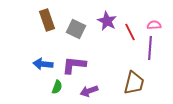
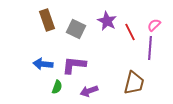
pink semicircle: rotated 40 degrees counterclockwise
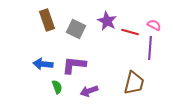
pink semicircle: rotated 72 degrees clockwise
red line: rotated 48 degrees counterclockwise
green semicircle: rotated 40 degrees counterclockwise
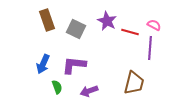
blue arrow: rotated 72 degrees counterclockwise
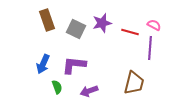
purple star: moved 5 px left, 2 px down; rotated 30 degrees clockwise
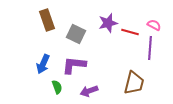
purple star: moved 6 px right
gray square: moved 5 px down
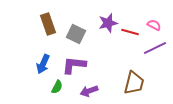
brown rectangle: moved 1 px right, 4 px down
purple line: moved 5 px right; rotated 60 degrees clockwise
green semicircle: rotated 48 degrees clockwise
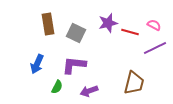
brown rectangle: rotated 10 degrees clockwise
gray square: moved 1 px up
blue arrow: moved 6 px left
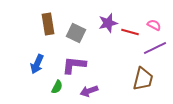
brown trapezoid: moved 9 px right, 4 px up
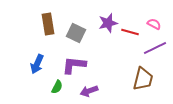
pink semicircle: moved 1 px up
